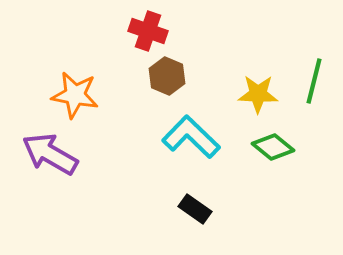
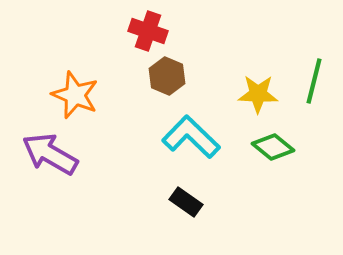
orange star: rotated 12 degrees clockwise
black rectangle: moved 9 px left, 7 px up
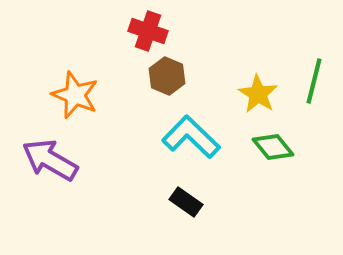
yellow star: rotated 30 degrees clockwise
green diamond: rotated 12 degrees clockwise
purple arrow: moved 6 px down
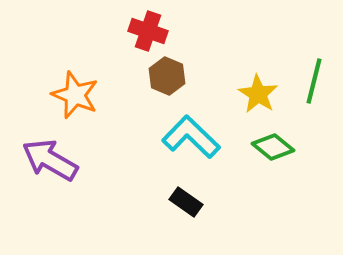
green diamond: rotated 12 degrees counterclockwise
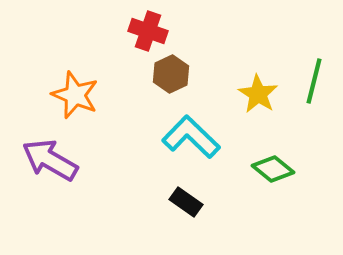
brown hexagon: moved 4 px right, 2 px up; rotated 12 degrees clockwise
green diamond: moved 22 px down
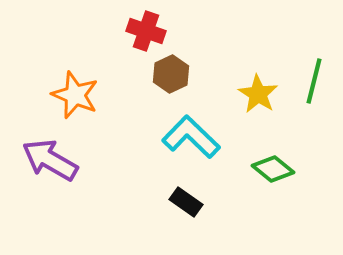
red cross: moved 2 px left
